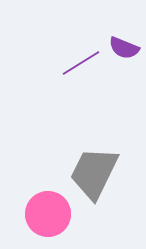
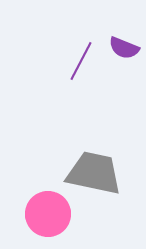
purple line: moved 2 px up; rotated 30 degrees counterclockwise
gray trapezoid: rotated 76 degrees clockwise
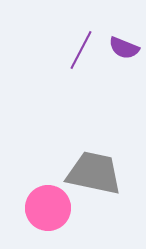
purple line: moved 11 px up
pink circle: moved 6 px up
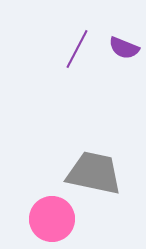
purple line: moved 4 px left, 1 px up
pink circle: moved 4 px right, 11 px down
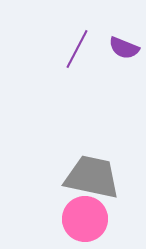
gray trapezoid: moved 2 px left, 4 px down
pink circle: moved 33 px right
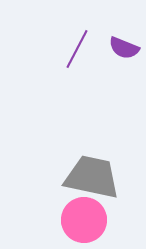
pink circle: moved 1 px left, 1 px down
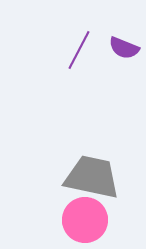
purple line: moved 2 px right, 1 px down
pink circle: moved 1 px right
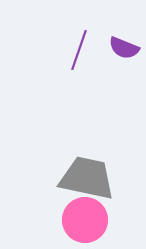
purple line: rotated 9 degrees counterclockwise
gray trapezoid: moved 5 px left, 1 px down
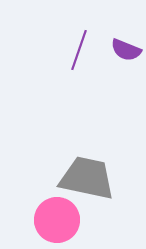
purple semicircle: moved 2 px right, 2 px down
pink circle: moved 28 px left
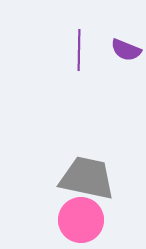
purple line: rotated 18 degrees counterclockwise
pink circle: moved 24 px right
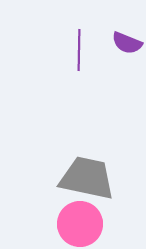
purple semicircle: moved 1 px right, 7 px up
pink circle: moved 1 px left, 4 px down
